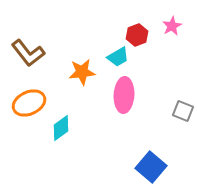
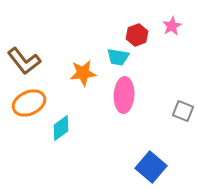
brown L-shape: moved 4 px left, 8 px down
cyan trapezoid: rotated 40 degrees clockwise
orange star: moved 1 px right, 1 px down
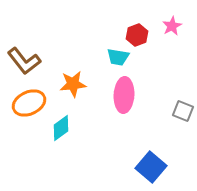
orange star: moved 10 px left, 11 px down
